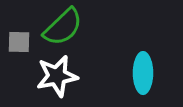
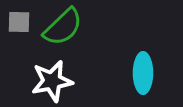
gray square: moved 20 px up
white star: moved 5 px left, 5 px down
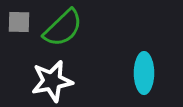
green semicircle: moved 1 px down
cyan ellipse: moved 1 px right
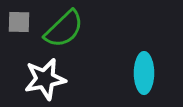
green semicircle: moved 1 px right, 1 px down
white star: moved 7 px left, 2 px up
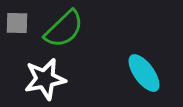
gray square: moved 2 px left, 1 px down
cyan ellipse: rotated 36 degrees counterclockwise
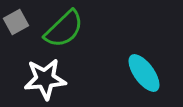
gray square: moved 1 px left, 1 px up; rotated 30 degrees counterclockwise
white star: rotated 6 degrees clockwise
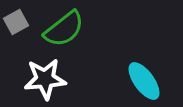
green semicircle: rotated 6 degrees clockwise
cyan ellipse: moved 8 px down
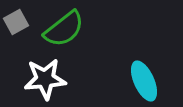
cyan ellipse: rotated 12 degrees clockwise
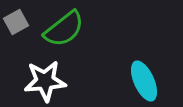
white star: moved 2 px down
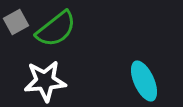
green semicircle: moved 8 px left
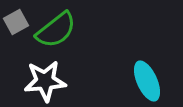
green semicircle: moved 1 px down
cyan ellipse: moved 3 px right
